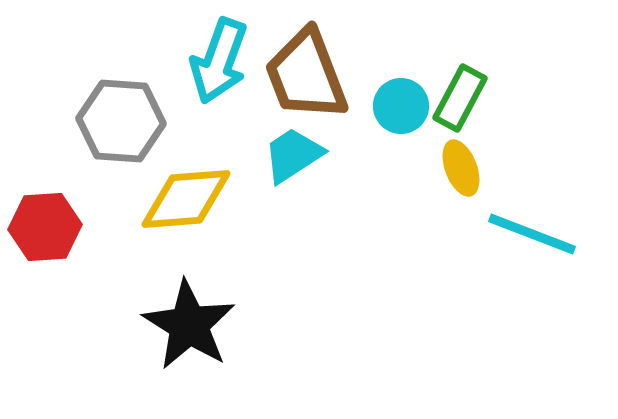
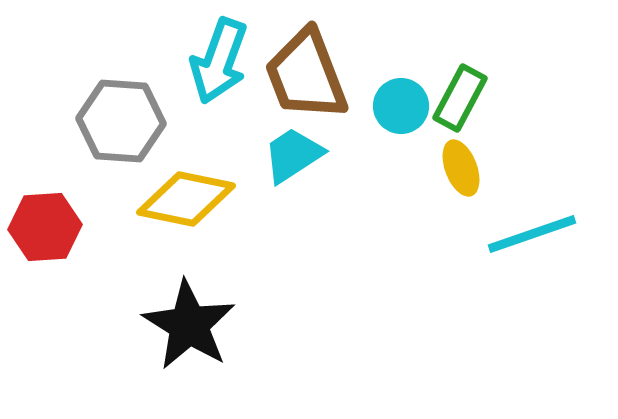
yellow diamond: rotated 16 degrees clockwise
cyan line: rotated 40 degrees counterclockwise
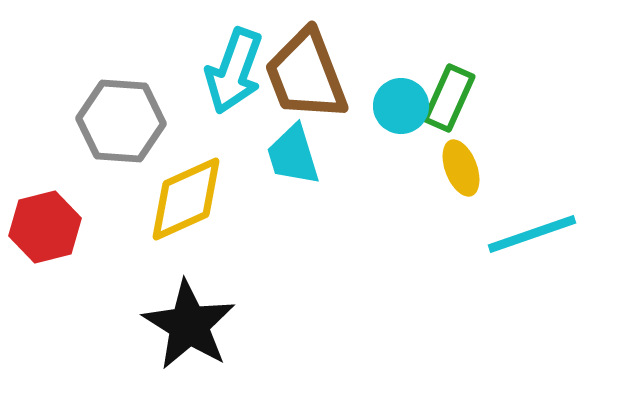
cyan arrow: moved 15 px right, 10 px down
green rectangle: moved 11 px left; rotated 4 degrees counterclockwise
cyan trapezoid: rotated 74 degrees counterclockwise
yellow diamond: rotated 36 degrees counterclockwise
red hexagon: rotated 10 degrees counterclockwise
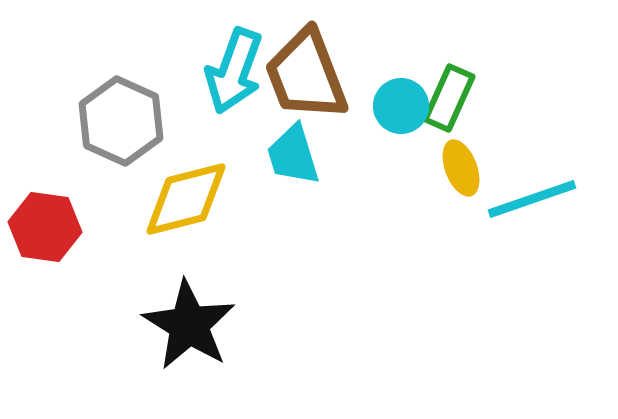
gray hexagon: rotated 20 degrees clockwise
yellow diamond: rotated 10 degrees clockwise
red hexagon: rotated 22 degrees clockwise
cyan line: moved 35 px up
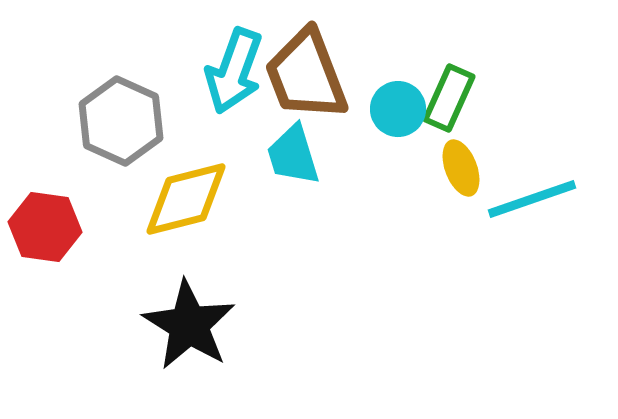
cyan circle: moved 3 px left, 3 px down
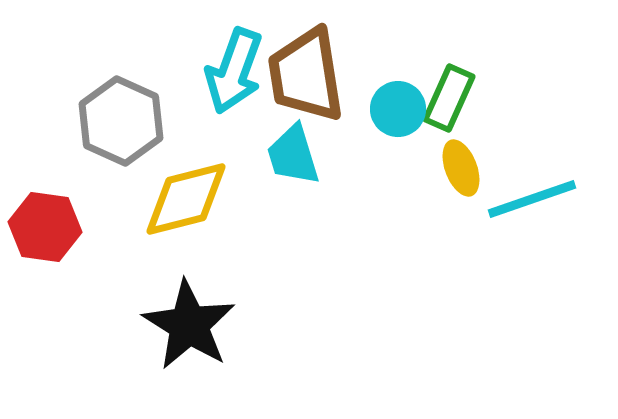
brown trapezoid: rotated 12 degrees clockwise
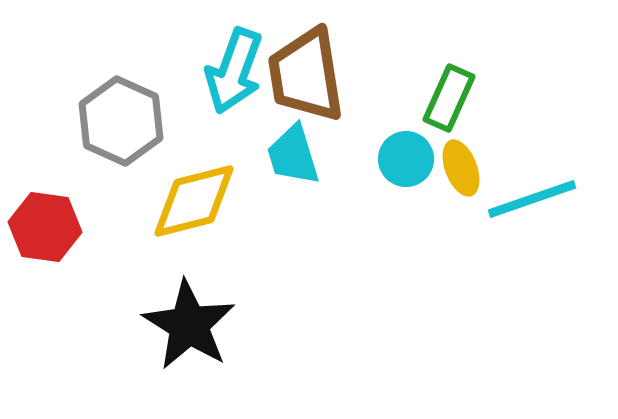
cyan circle: moved 8 px right, 50 px down
yellow diamond: moved 8 px right, 2 px down
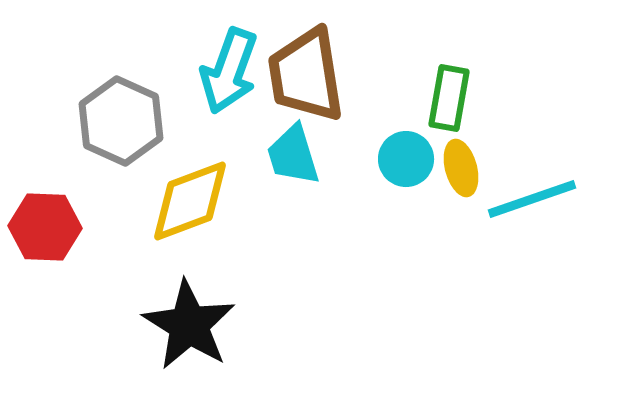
cyan arrow: moved 5 px left
green rectangle: rotated 14 degrees counterclockwise
yellow ellipse: rotated 6 degrees clockwise
yellow diamond: moved 4 px left; rotated 6 degrees counterclockwise
red hexagon: rotated 6 degrees counterclockwise
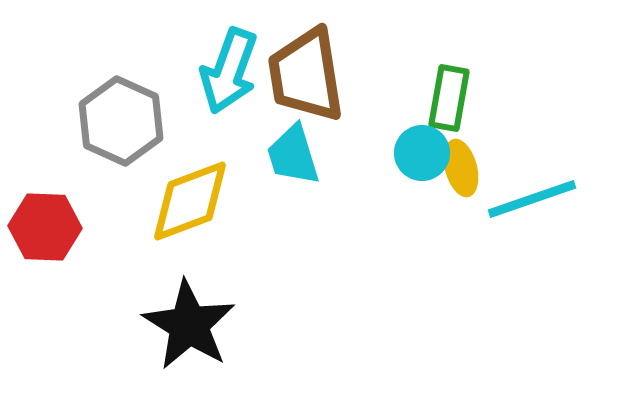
cyan circle: moved 16 px right, 6 px up
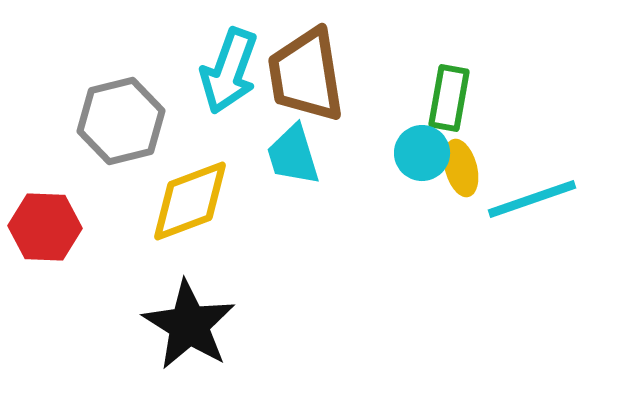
gray hexagon: rotated 22 degrees clockwise
